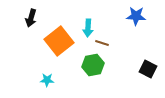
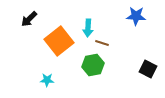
black arrow: moved 2 px left, 1 px down; rotated 30 degrees clockwise
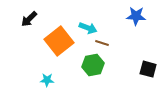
cyan arrow: rotated 72 degrees counterclockwise
black square: rotated 12 degrees counterclockwise
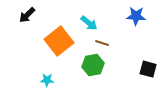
black arrow: moved 2 px left, 4 px up
cyan arrow: moved 1 px right, 5 px up; rotated 18 degrees clockwise
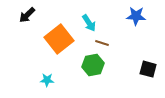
cyan arrow: rotated 18 degrees clockwise
orange square: moved 2 px up
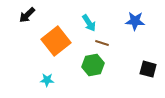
blue star: moved 1 px left, 5 px down
orange square: moved 3 px left, 2 px down
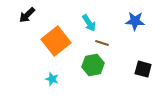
black square: moved 5 px left
cyan star: moved 5 px right, 1 px up; rotated 16 degrees clockwise
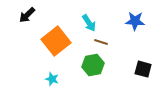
brown line: moved 1 px left, 1 px up
